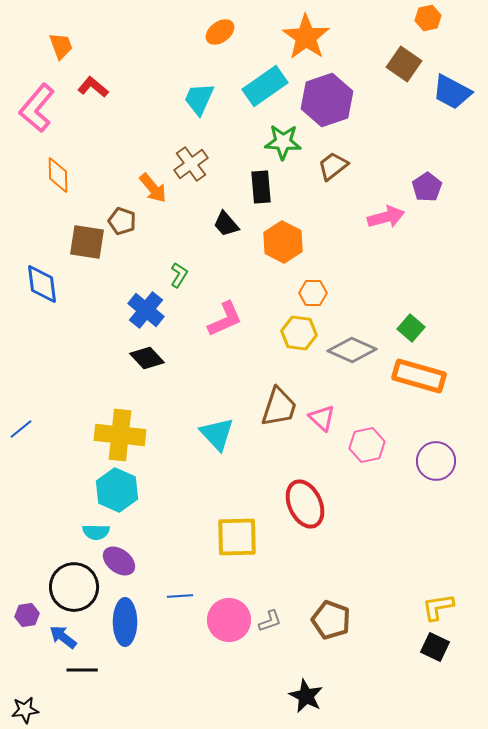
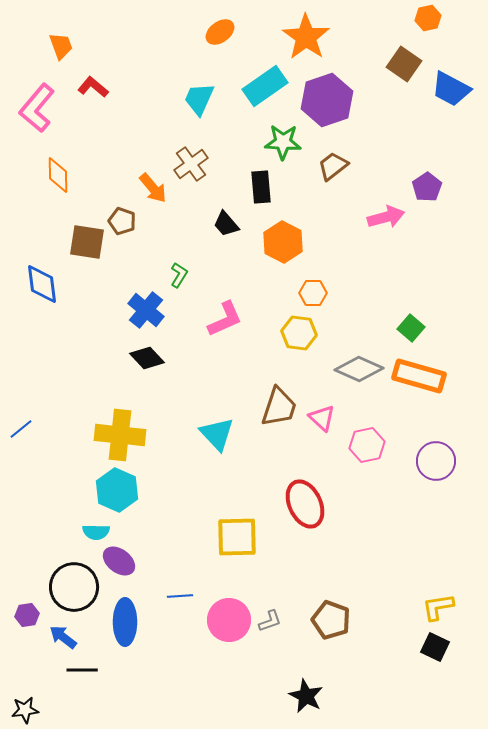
blue trapezoid at (452, 92): moved 1 px left, 3 px up
gray diamond at (352, 350): moved 7 px right, 19 px down
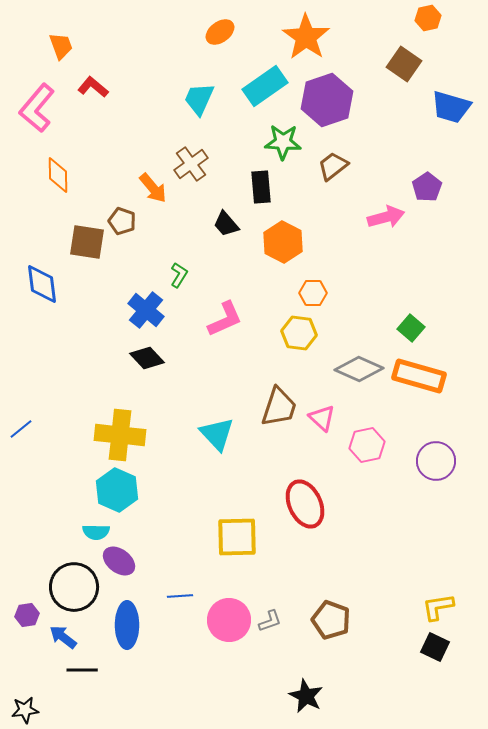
blue trapezoid at (451, 89): moved 18 px down; rotated 12 degrees counterclockwise
blue ellipse at (125, 622): moved 2 px right, 3 px down
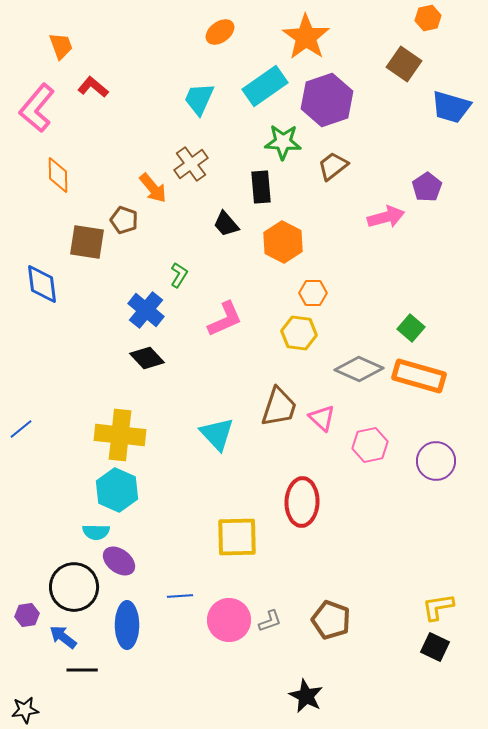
brown pentagon at (122, 221): moved 2 px right, 1 px up
pink hexagon at (367, 445): moved 3 px right
red ellipse at (305, 504): moved 3 px left, 2 px up; rotated 27 degrees clockwise
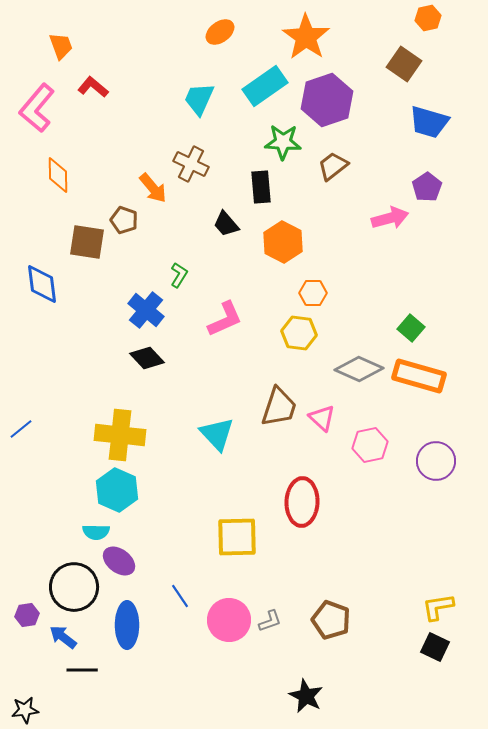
blue trapezoid at (451, 107): moved 22 px left, 15 px down
brown cross at (191, 164): rotated 28 degrees counterclockwise
pink arrow at (386, 217): moved 4 px right, 1 px down
blue line at (180, 596): rotated 60 degrees clockwise
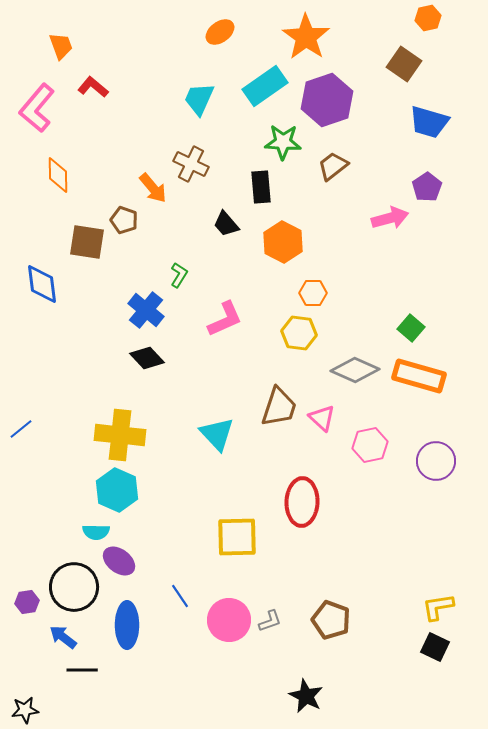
gray diamond at (359, 369): moved 4 px left, 1 px down
purple hexagon at (27, 615): moved 13 px up
